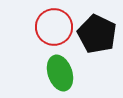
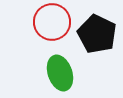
red circle: moved 2 px left, 5 px up
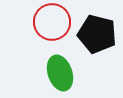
black pentagon: rotated 12 degrees counterclockwise
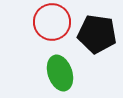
black pentagon: rotated 6 degrees counterclockwise
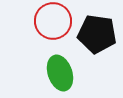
red circle: moved 1 px right, 1 px up
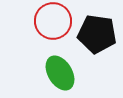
green ellipse: rotated 12 degrees counterclockwise
